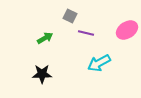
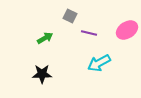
purple line: moved 3 px right
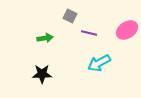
green arrow: rotated 21 degrees clockwise
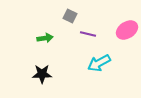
purple line: moved 1 px left, 1 px down
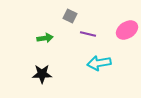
cyan arrow: rotated 20 degrees clockwise
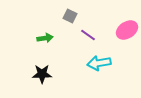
purple line: moved 1 px down; rotated 21 degrees clockwise
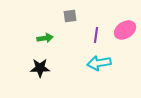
gray square: rotated 32 degrees counterclockwise
pink ellipse: moved 2 px left
purple line: moved 8 px right; rotated 63 degrees clockwise
black star: moved 2 px left, 6 px up
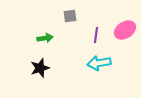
black star: rotated 18 degrees counterclockwise
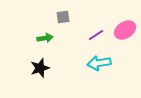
gray square: moved 7 px left, 1 px down
purple line: rotated 49 degrees clockwise
